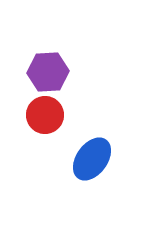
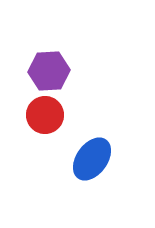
purple hexagon: moved 1 px right, 1 px up
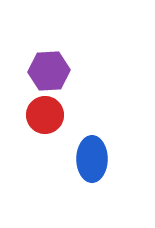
blue ellipse: rotated 36 degrees counterclockwise
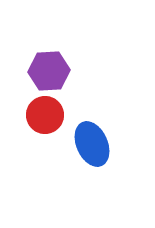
blue ellipse: moved 15 px up; rotated 24 degrees counterclockwise
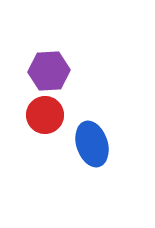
blue ellipse: rotated 6 degrees clockwise
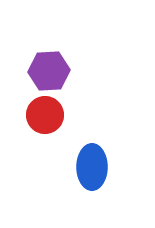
blue ellipse: moved 23 px down; rotated 18 degrees clockwise
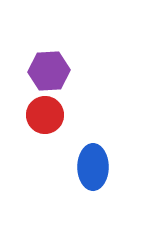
blue ellipse: moved 1 px right
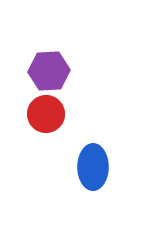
red circle: moved 1 px right, 1 px up
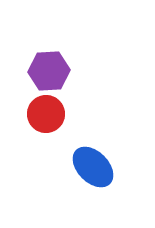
blue ellipse: rotated 45 degrees counterclockwise
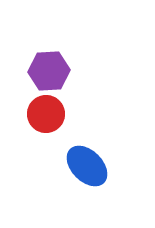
blue ellipse: moved 6 px left, 1 px up
